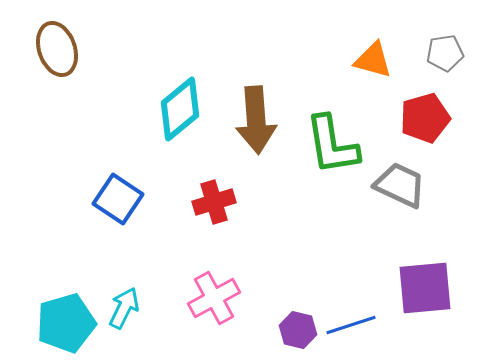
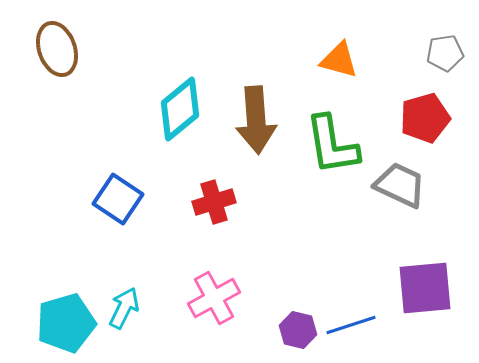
orange triangle: moved 34 px left
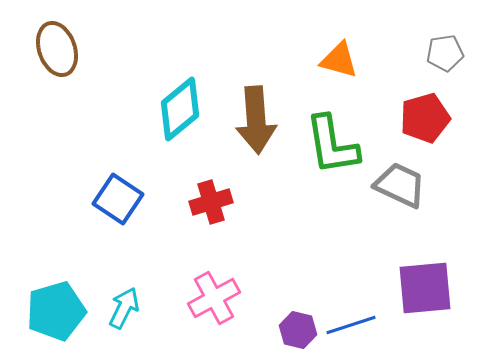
red cross: moved 3 px left
cyan pentagon: moved 10 px left, 12 px up
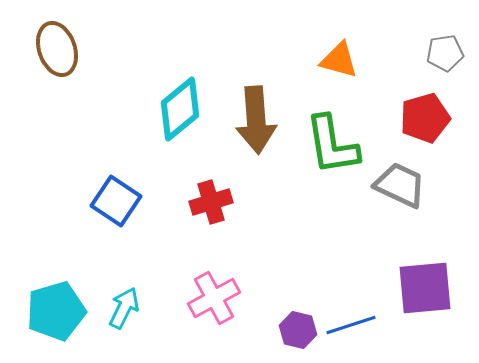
blue square: moved 2 px left, 2 px down
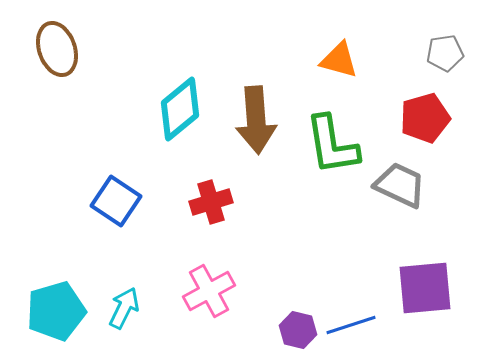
pink cross: moved 5 px left, 7 px up
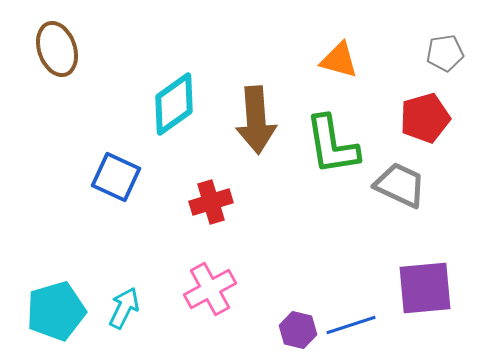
cyan diamond: moved 6 px left, 5 px up; rotated 4 degrees clockwise
blue square: moved 24 px up; rotated 9 degrees counterclockwise
pink cross: moved 1 px right, 2 px up
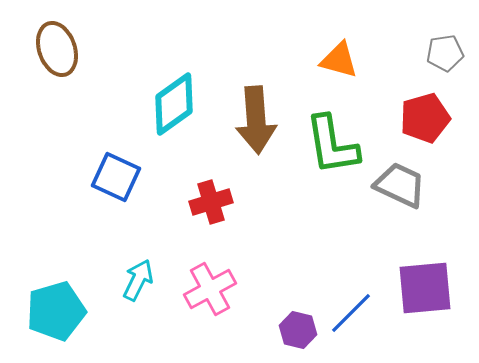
cyan arrow: moved 14 px right, 28 px up
blue line: moved 12 px up; rotated 27 degrees counterclockwise
